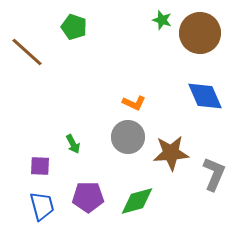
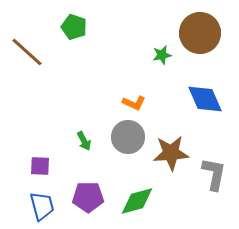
green star: moved 35 px down; rotated 30 degrees counterclockwise
blue diamond: moved 3 px down
green arrow: moved 11 px right, 3 px up
gray L-shape: rotated 12 degrees counterclockwise
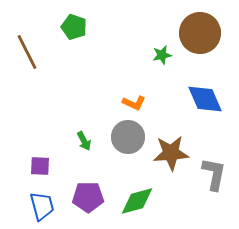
brown line: rotated 21 degrees clockwise
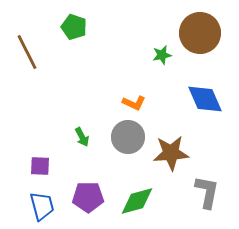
green arrow: moved 2 px left, 4 px up
gray L-shape: moved 7 px left, 18 px down
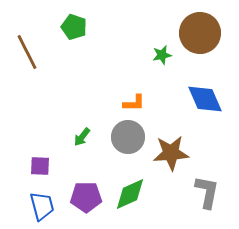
orange L-shape: rotated 25 degrees counterclockwise
green arrow: rotated 66 degrees clockwise
purple pentagon: moved 2 px left
green diamond: moved 7 px left, 7 px up; rotated 9 degrees counterclockwise
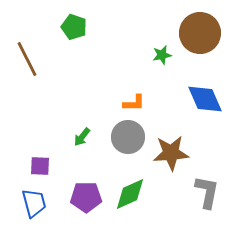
brown line: moved 7 px down
blue trapezoid: moved 8 px left, 3 px up
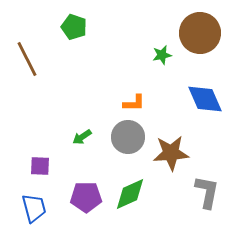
green arrow: rotated 18 degrees clockwise
blue trapezoid: moved 5 px down
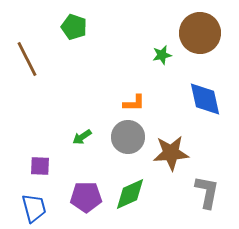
blue diamond: rotated 12 degrees clockwise
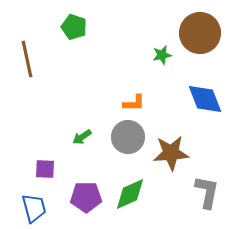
brown line: rotated 15 degrees clockwise
blue diamond: rotated 9 degrees counterclockwise
purple square: moved 5 px right, 3 px down
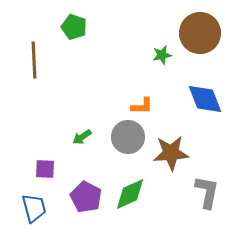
brown line: moved 7 px right, 1 px down; rotated 9 degrees clockwise
orange L-shape: moved 8 px right, 3 px down
purple pentagon: rotated 28 degrees clockwise
